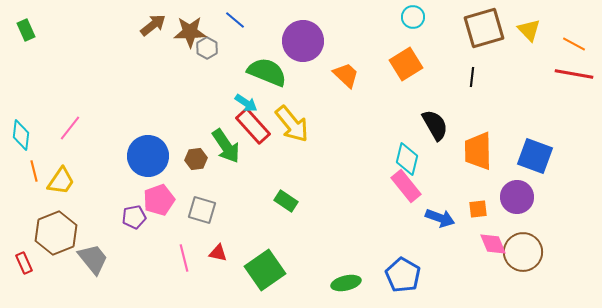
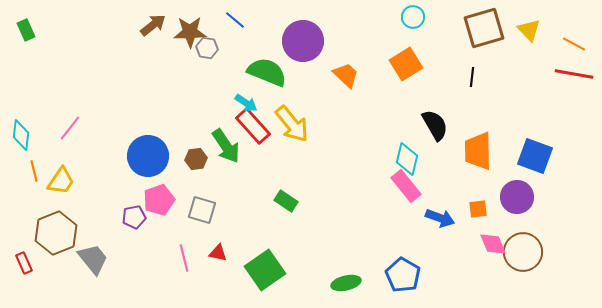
gray hexagon at (207, 48): rotated 20 degrees counterclockwise
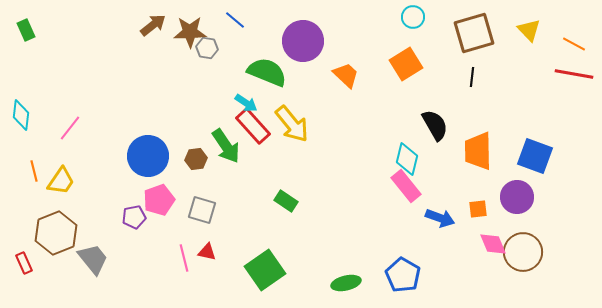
brown square at (484, 28): moved 10 px left, 5 px down
cyan diamond at (21, 135): moved 20 px up
red triangle at (218, 253): moved 11 px left, 1 px up
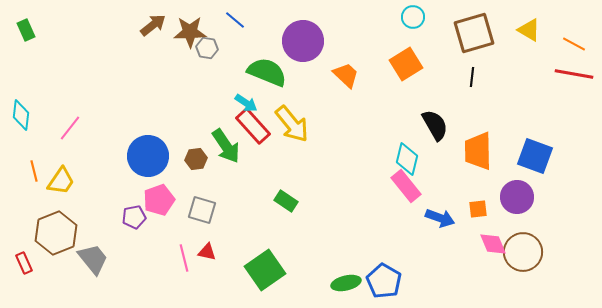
yellow triangle at (529, 30): rotated 15 degrees counterclockwise
blue pentagon at (403, 275): moved 19 px left, 6 px down
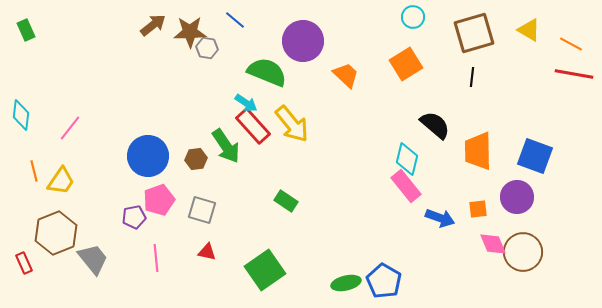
orange line at (574, 44): moved 3 px left
black semicircle at (435, 125): rotated 20 degrees counterclockwise
pink line at (184, 258): moved 28 px left; rotated 8 degrees clockwise
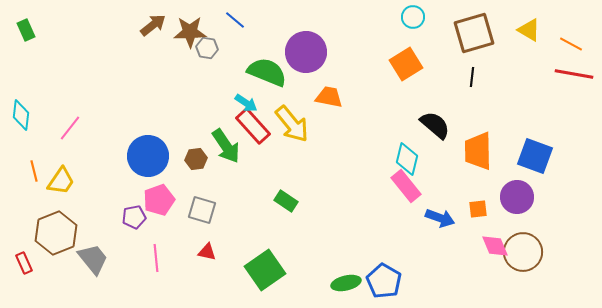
purple circle at (303, 41): moved 3 px right, 11 px down
orange trapezoid at (346, 75): moved 17 px left, 22 px down; rotated 32 degrees counterclockwise
pink diamond at (493, 244): moved 2 px right, 2 px down
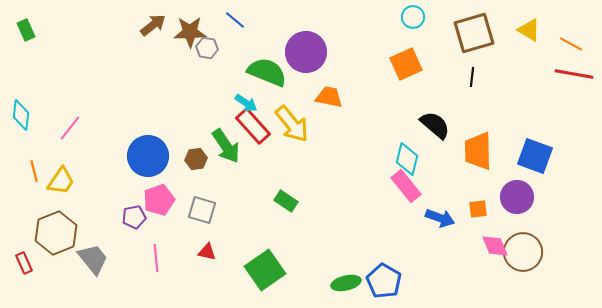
orange square at (406, 64): rotated 8 degrees clockwise
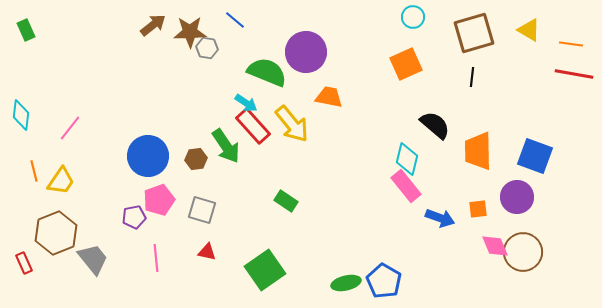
orange line at (571, 44): rotated 20 degrees counterclockwise
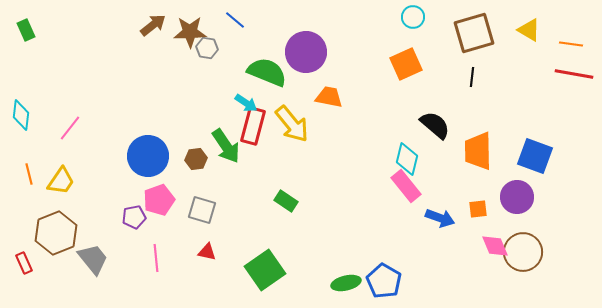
red rectangle at (253, 126): rotated 57 degrees clockwise
orange line at (34, 171): moved 5 px left, 3 px down
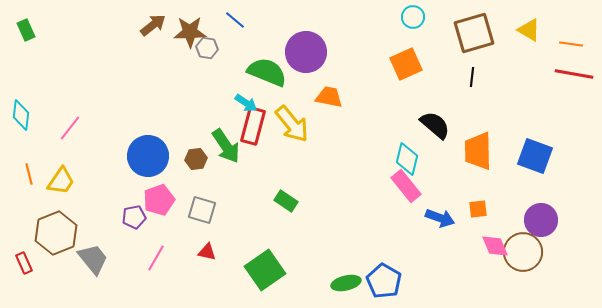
purple circle at (517, 197): moved 24 px right, 23 px down
pink line at (156, 258): rotated 36 degrees clockwise
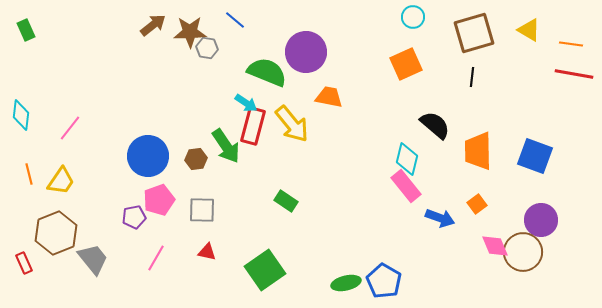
orange square at (478, 209): moved 1 px left, 5 px up; rotated 30 degrees counterclockwise
gray square at (202, 210): rotated 16 degrees counterclockwise
